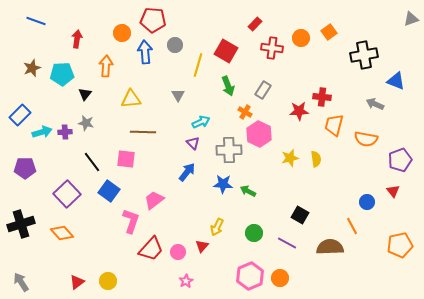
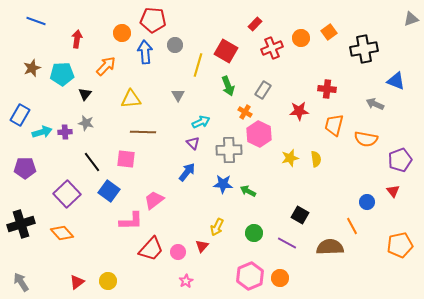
red cross at (272, 48): rotated 30 degrees counterclockwise
black cross at (364, 55): moved 6 px up
orange arrow at (106, 66): rotated 40 degrees clockwise
red cross at (322, 97): moved 5 px right, 8 px up
blue rectangle at (20, 115): rotated 15 degrees counterclockwise
pink L-shape at (131, 221): rotated 70 degrees clockwise
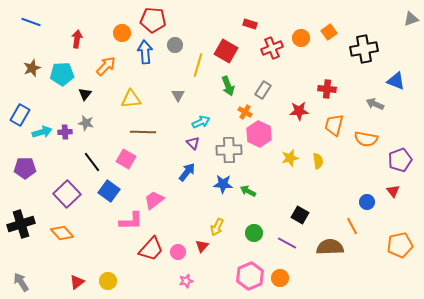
blue line at (36, 21): moved 5 px left, 1 px down
red rectangle at (255, 24): moved 5 px left; rotated 64 degrees clockwise
pink square at (126, 159): rotated 24 degrees clockwise
yellow semicircle at (316, 159): moved 2 px right, 2 px down
pink star at (186, 281): rotated 16 degrees clockwise
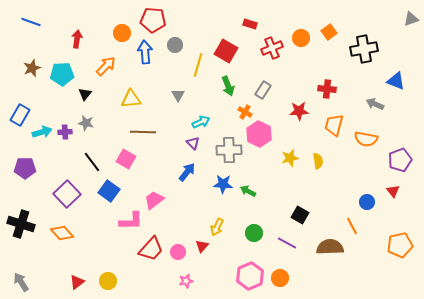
black cross at (21, 224): rotated 36 degrees clockwise
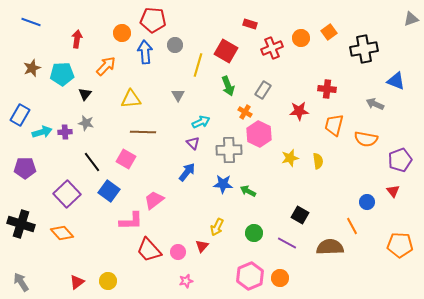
orange pentagon at (400, 245): rotated 15 degrees clockwise
red trapezoid at (151, 249): moved 2 px left, 1 px down; rotated 96 degrees clockwise
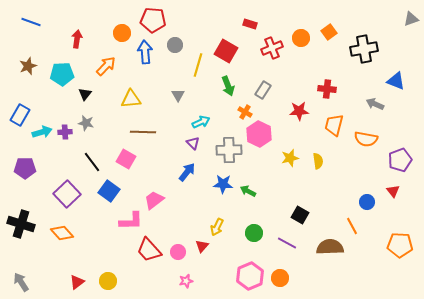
brown star at (32, 68): moved 4 px left, 2 px up
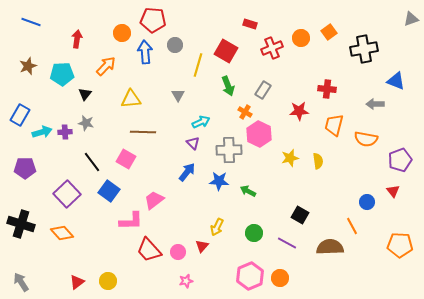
gray arrow at (375, 104): rotated 24 degrees counterclockwise
blue star at (223, 184): moved 4 px left, 3 px up
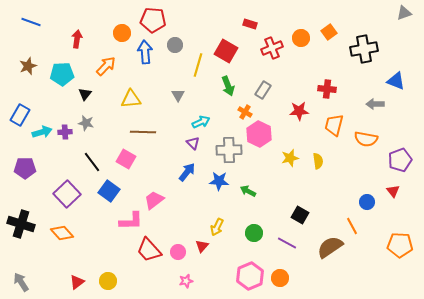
gray triangle at (411, 19): moved 7 px left, 6 px up
brown semicircle at (330, 247): rotated 32 degrees counterclockwise
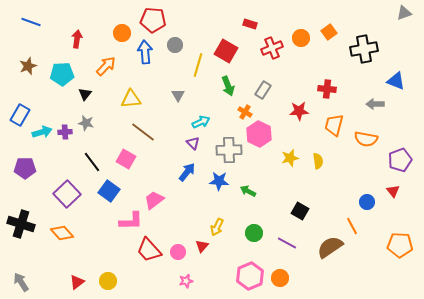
brown line at (143, 132): rotated 35 degrees clockwise
black square at (300, 215): moved 4 px up
